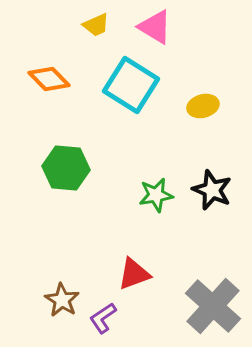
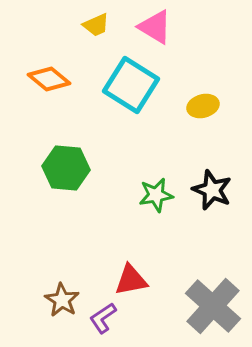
orange diamond: rotated 6 degrees counterclockwise
red triangle: moved 3 px left, 6 px down; rotated 9 degrees clockwise
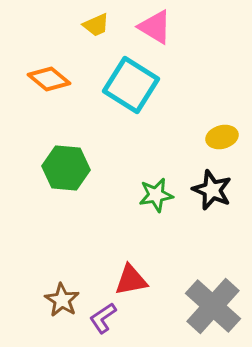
yellow ellipse: moved 19 px right, 31 px down
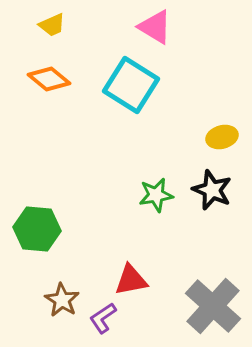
yellow trapezoid: moved 44 px left
green hexagon: moved 29 px left, 61 px down
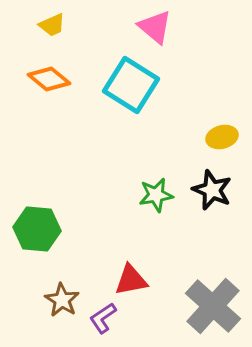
pink triangle: rotated 9 degrees clockwise
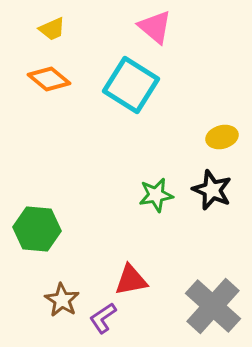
yellow trapezoid: moved 4 px down
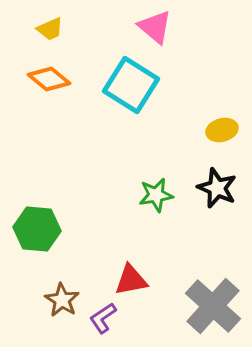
yellow trapezoid: moved 2 px left
yellow ellipse: moved 7 px up
black star: moved 5 px right, 2 px up
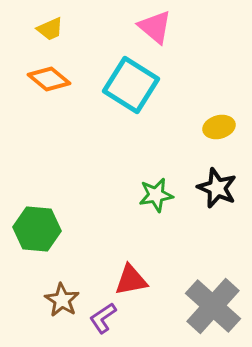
yellow ellipse: moved 3 px left, 3 px up
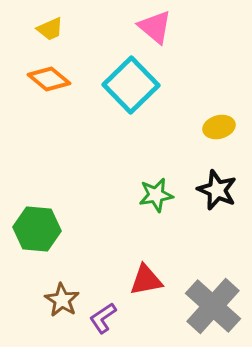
cyan square: rotated 14 degrees clockwise
black star: moved 2 px down
red triangle: moved 15 px right
